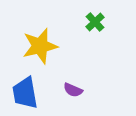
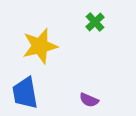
purple semicircle: moved 16 px right, 10 px down
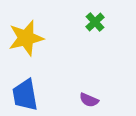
yellow star: moved 14 px left, 8 px up
blue trapezoid: moved 2 px down
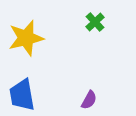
blue trapezoid: moved 3 px left
purple semicircle: rotated 84 degrees counterclockwise
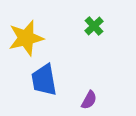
green cross: moved 1 px left, 4 px down
blue trapezoid: moved 22 px right, 15 px up
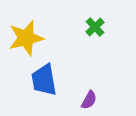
green cross: moved 1 px right, 1 px down
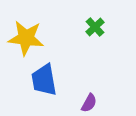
yellow star: rotated 21 degrees clockwise
purple semicircle: moved 3 px down
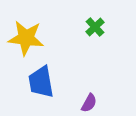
blue trapezoid: moved 3 px left, 2 px down
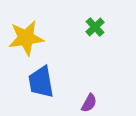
yellow star: rotated 15 degrees counterclockwise
